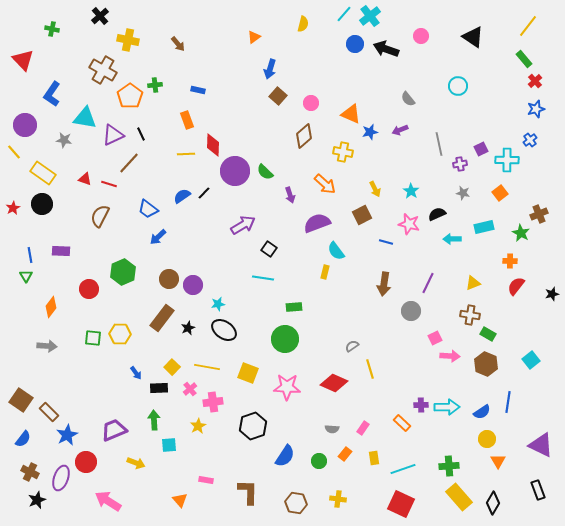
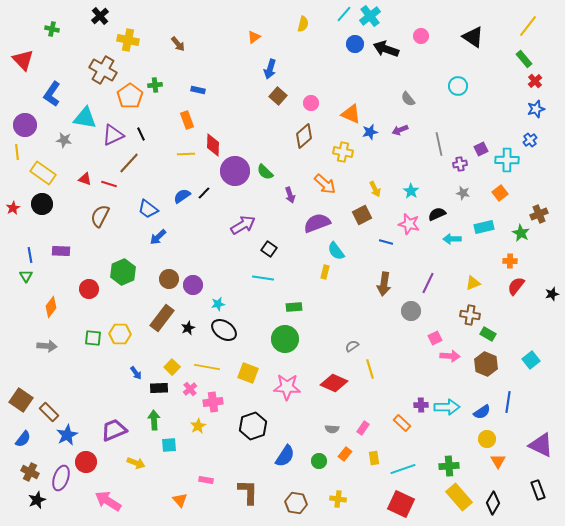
yellow line at (14, 152): moved 3 px right; rotated 35 degrees clockwise
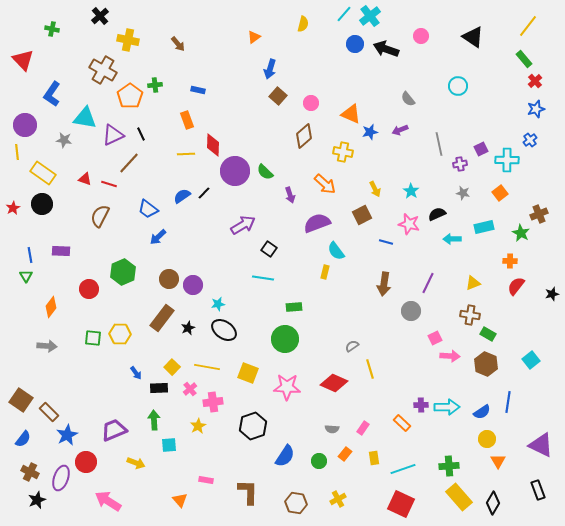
yellow cross at (338, 499): rotated 35 degrees counterclockwise
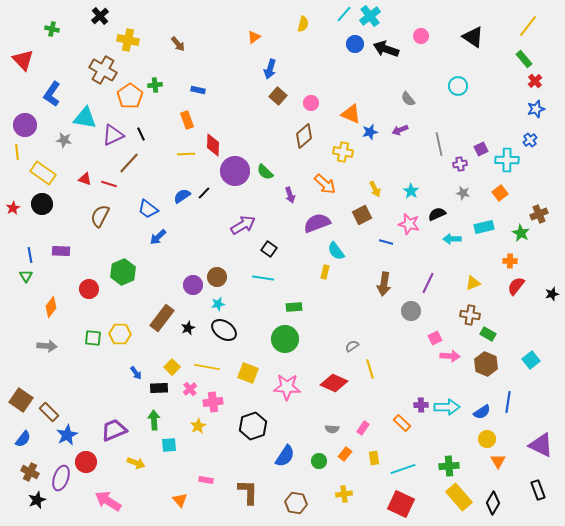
brown circle at (169, 279): moved 48 px right, 2 px up
yellow cross at (338, 499): moved 6 px right, 5 px up; rotated 21 degrees clockwise
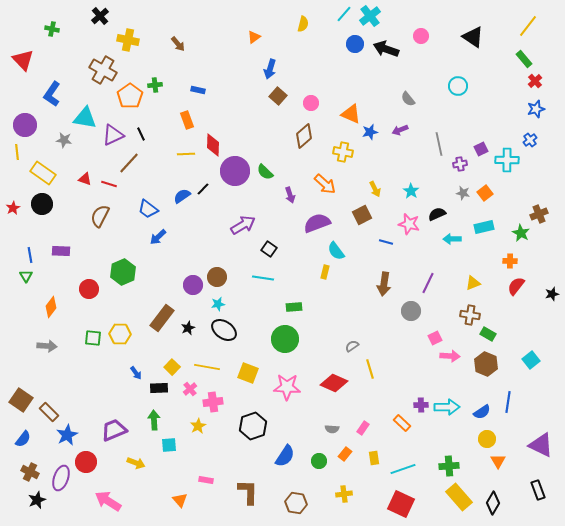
black line at (204, 193): moved 1 px left, 4 px up
orange square at (500, 193): moved 15 px left
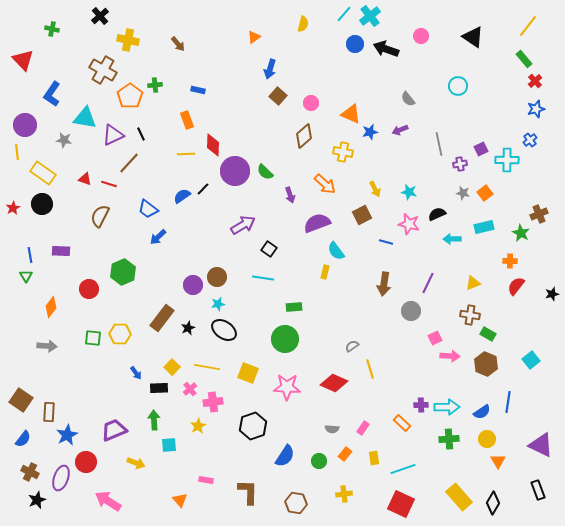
cyan star at (411, 191): moved 2 px left, 1 px down; rotated 21 degrees counterclockwise
brown rectangle at (49, 412): rotated 48 degrees clockwise
green cross at (449, 466): moved 27 px up
